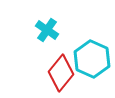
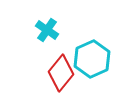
cyan hexagon: rotated 12 degrees clockwise
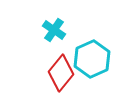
cyan cross: moved 7 px right
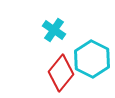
cyan hexagon: rotated 9 degrees counterclockwise
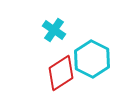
red diamond: rotated 18 degrees clockwise
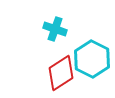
cyan cross: moved 1 px right, 1 px up; rotated 15 degrees counterclockwise
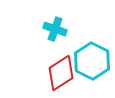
cyan hexagon: moved 2 px down
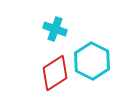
red diamond: moved 6 px left
